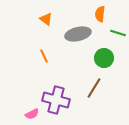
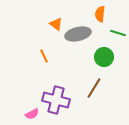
orange triangle: moved 10 px right, 5 px down
green circle: moved 1 px up
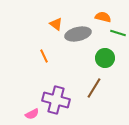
orange semicircle: moved 3 px right, 3 px down; rotated 98 degrees clockwise
green circle: moved 1 px right, 1 px down
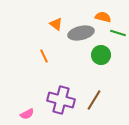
gray ellipse: moved 3 px right, 1 px up
green circle: moved 4 px left, 3 px up
brown line: moved 12 px down
purple cross: moved 5 px right
pink semicircle: moved 5 px left
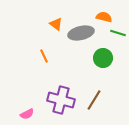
orange semicircle: moved 1 px right
green circle: moved 2 px right, 3 px down
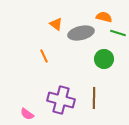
green circle: moved 1 px right, 1 px down
brown line: moved 2 px up; rotated 30 degrees counterclockwise
pink semicircle: rotated 64 degrees clockwise
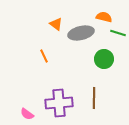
purple cross: moved 2 px left, 3 px down; rotated 20 degrees counterclockwise
